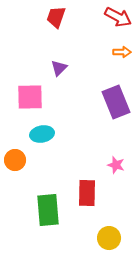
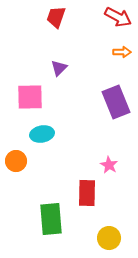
orange circle: moved 1 px right, 1 px down
pink star: moved 7 px left; rotated 12 degrees clockwise
green rectangle: moved 3 px right, 9 px down
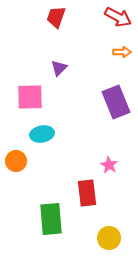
red rectangle: rotated 8 degrees counterclockwise
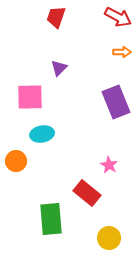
red rectangle: rotated 44 degrees counterclockwise
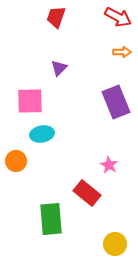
pink square: moved 4 px down
yellow circle: moved 6 px right, 6 px down
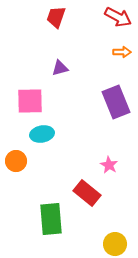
purple triangle: moved 1 px right; rotated 30 degrees clockwise
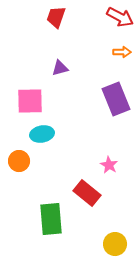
red arrow: moved 2 px right
purple rectangle: moved 3 px up
orange circle: moved 3 px right
